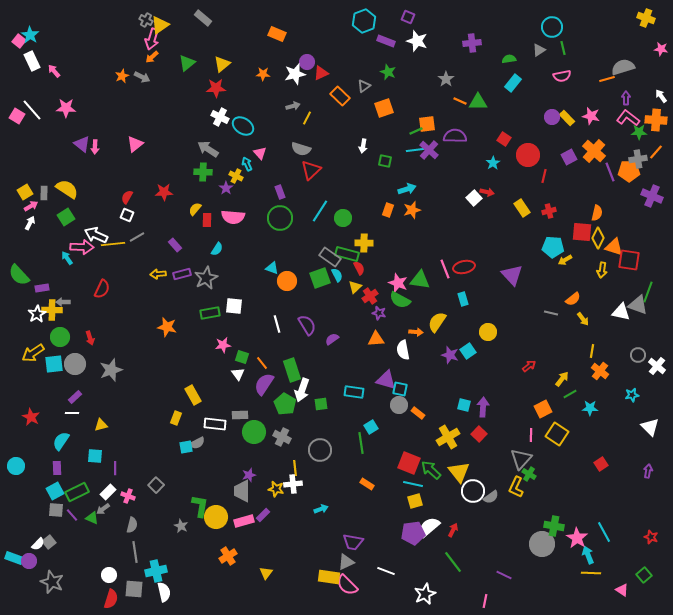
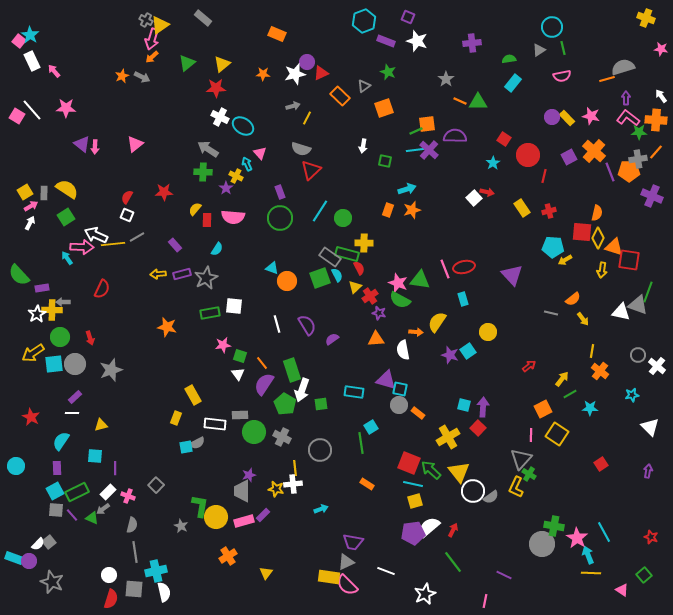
green square at (242, 357): moved 2 px left, 1 px up
red square at (479, 434): moved 1 px left, 6 px up
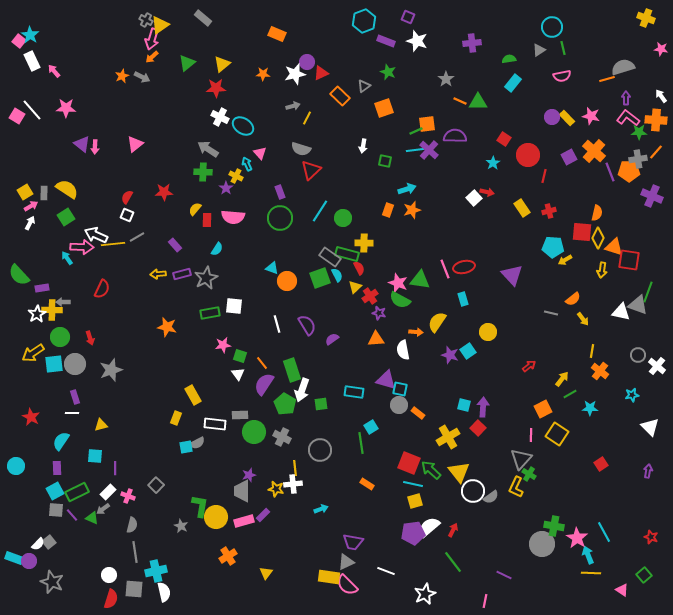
purple rectangle at (75, 397): rotated 64 degrees counterclockwise
